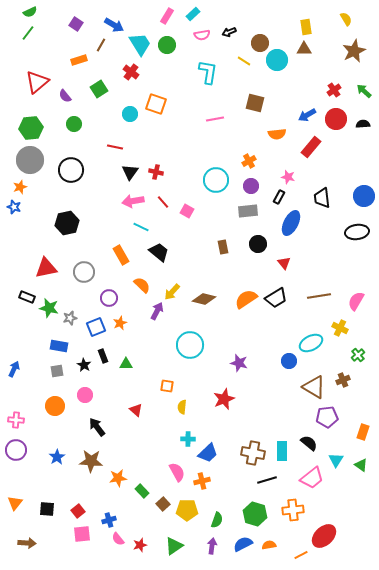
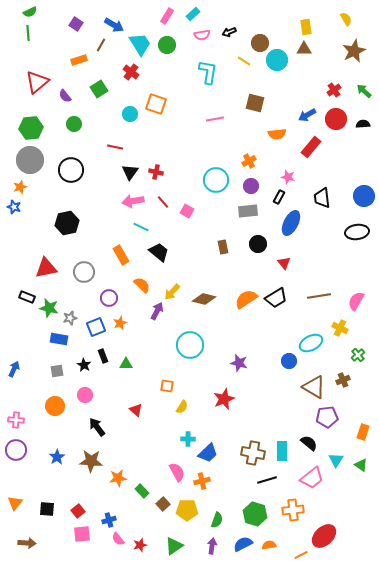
green line at (28, 33): rotated 42 degrees counterclockwise
blue rectangle at (59, 346): moved 7 px up
yellow semicircle at (182, 407): rotated 152 degrees counterclockwise
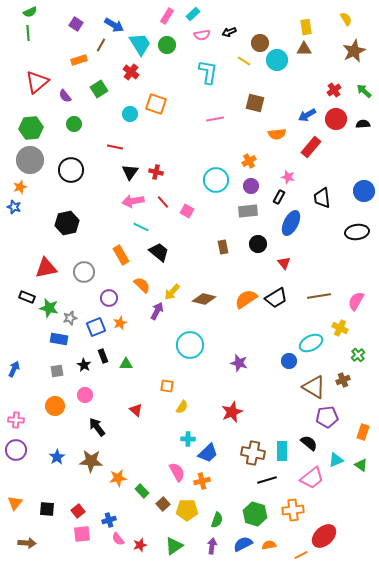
blue circle at (364, 196): moved 5 px up
red star at (224, 399): moved 8 px right, 13 px down
cyan triangle at (336, 460): rotated 35 degrees clockwise
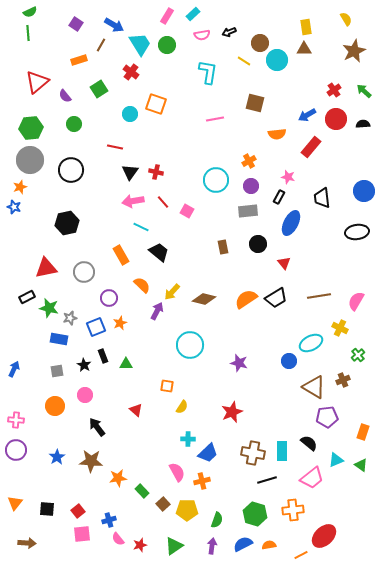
black rectangle at (27, 297): rotated 49 degrees counterclockwise
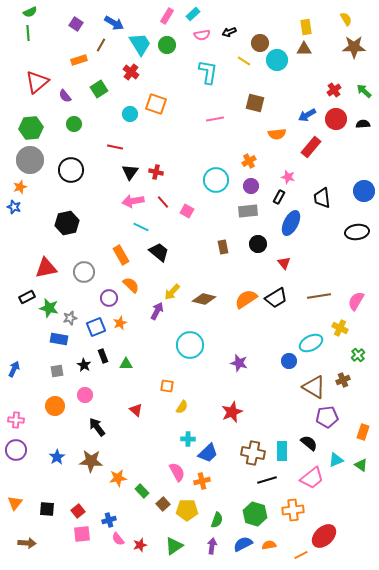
blue arrow at (114, 25): moved 2 px up
brown star at (354, 51): moved 4 px up; rotated 25 degrees clockwise
orange semicircle at (142, 285): moved 11 px left
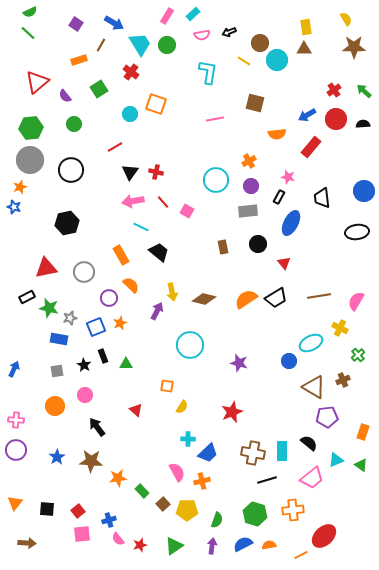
green line at (28, 33): rotated 42 degrees counterclockwise
red line at (115, 147): rotated 42 degrees counterclockwise
yellow arrow at (172, 292): rotated 54 degrees counterclockwise
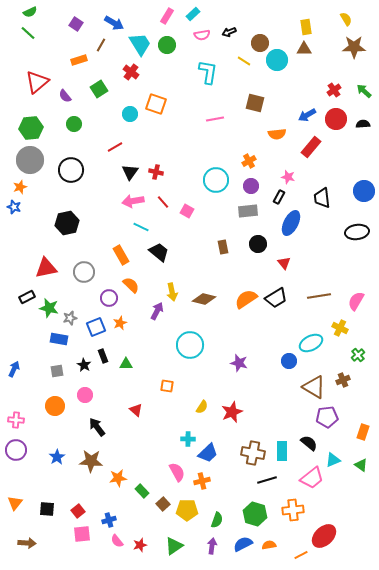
yellow semicircle at (182, 407): moved 20 px right
cyan triangle at (336, 460): moved 3 px left
pink semicircle at (118, 539): moved 1 px left, 2 px down
